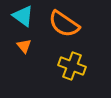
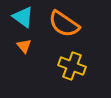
cyan triangle: moved 1 px down
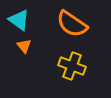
cyan triangle: moved 4 px left, 3 px down
orange semicircle: moved 8 px right
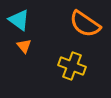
orange semicircle: moved 13 px right
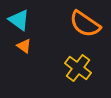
orange triangle: rotated 14 degrees counterclockwise
yellow cross: moved 6 px right, 2 px down; rotated 16 degrees clockwise
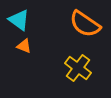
orange triangle: rotated 14 degrees counterclockwise
